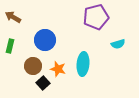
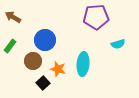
purple pentagon: rotated 10 degrees clockwise
green rectangle: rotated 24 degrees clockwise
brown circle: moved 5 px up
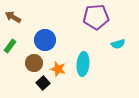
brown circle: moved 1 px right, 2 px down
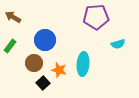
orange star: moved 1 px right, 1 px down
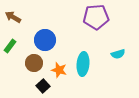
cyan semicircle: moved 10 px down
black square: moved 3 px down
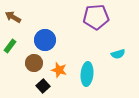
cyan ellipse: moved 4 px right, 10 px down
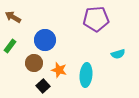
purple pentagon: moved 2 px down
cyan ellipse: moved 1 px left, 1 px down
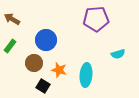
brown arrow: moved 1 px left, 2 px down
blue circle: moved 1 px right
black square: rotated 16 degrees counterclockwise
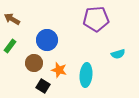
blue circle: moved 1 px right
